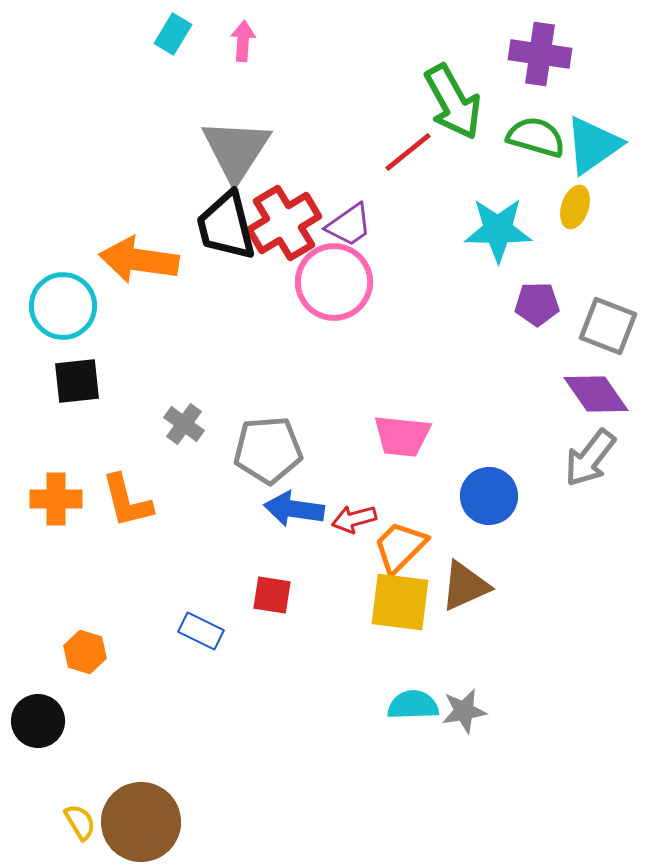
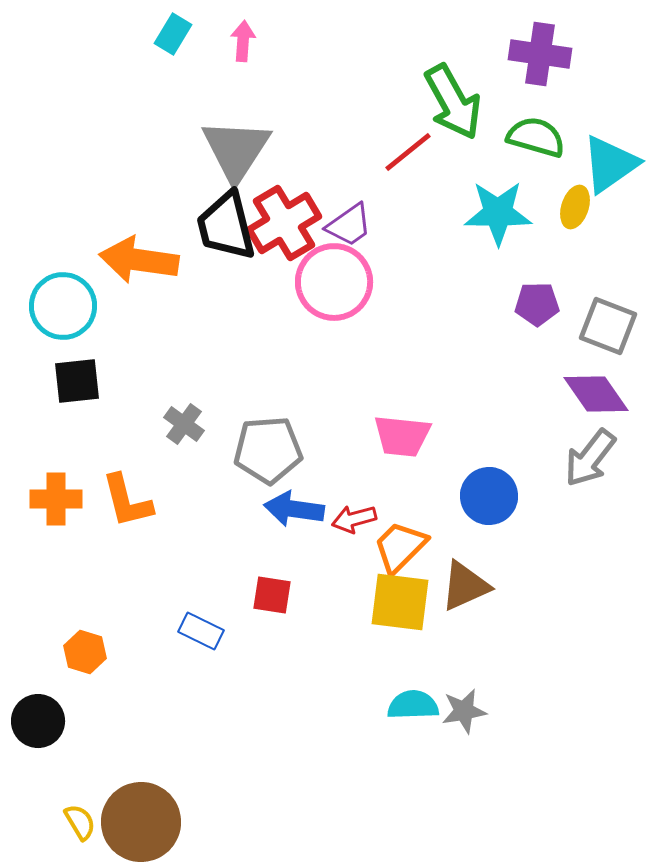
cyan triangle: moved 17 px right, 19 px down
cyan star: moved 17 px up
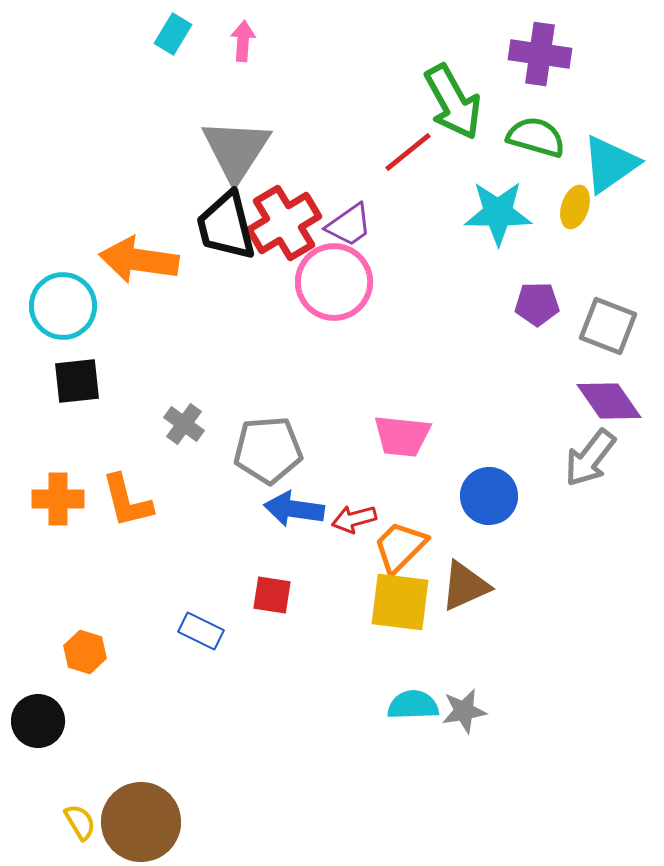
purple diamond: moved 13 px right, 7 px down
orange cross: moved 2 px right
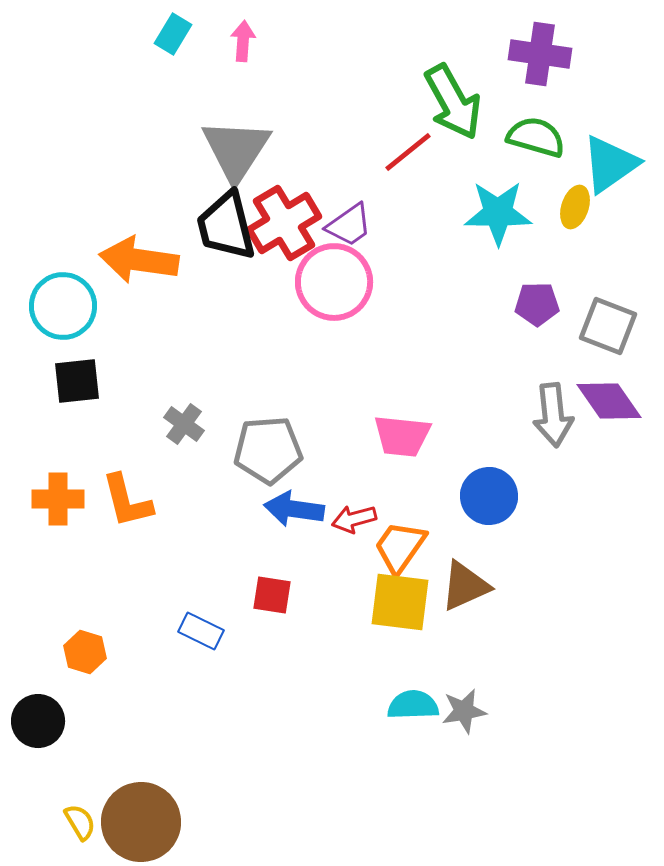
gray arrow: moved 37 px left, 43 px up; rotated 44 degrees counterclockwise
orange trapezoid: rotated 10 degrees counterclockwise
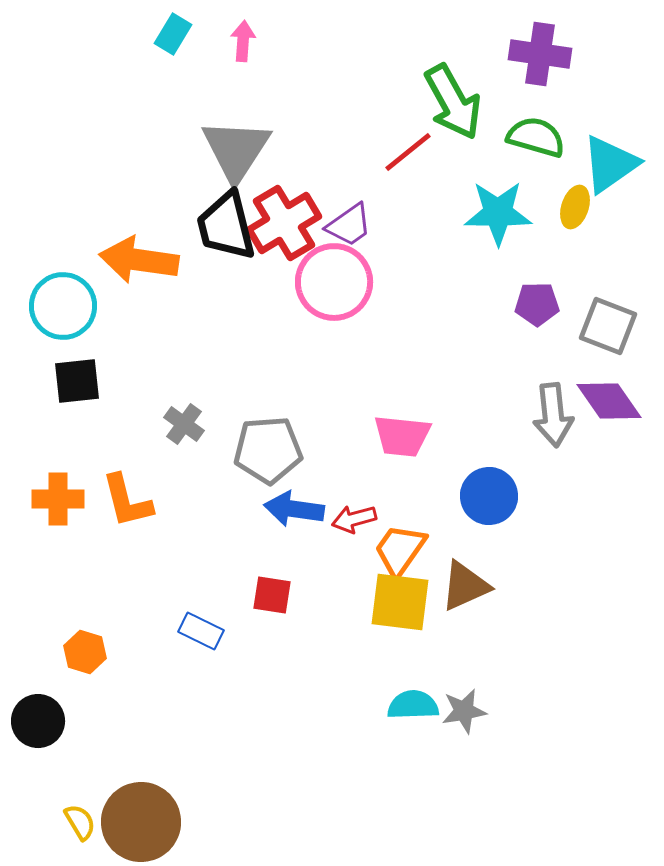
orange trapezoid: moved 3 px down
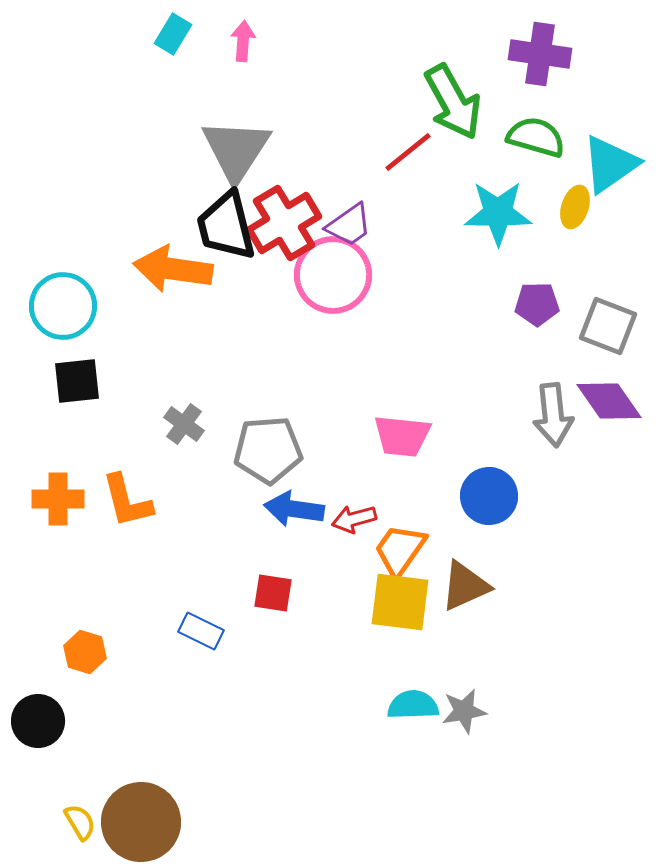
orange arrow: moved 34 px right, 9 px down
pink circle: moved 1 px left, 7 px up
red square: moved 1 px right, 2 px up
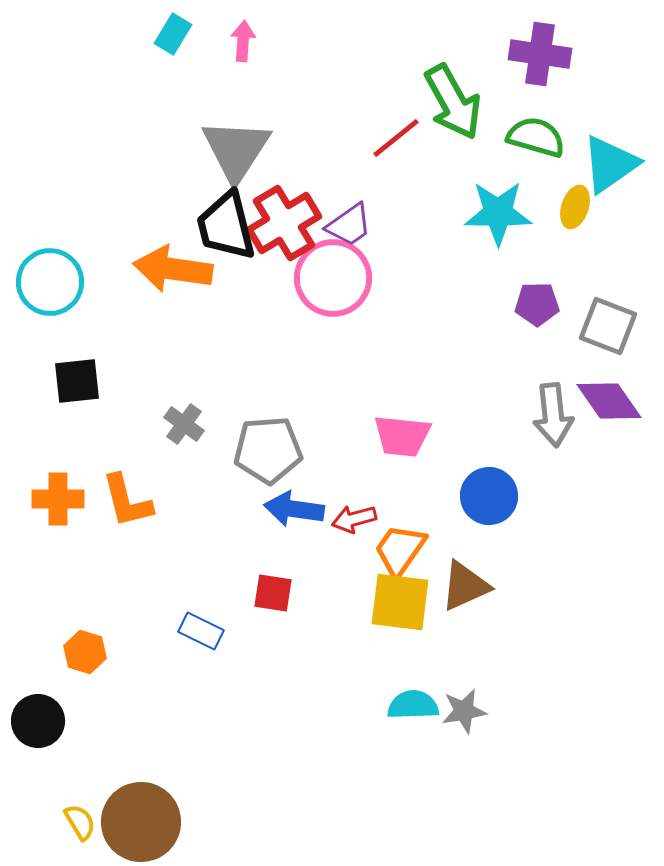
red line: moved 12 px left, 14 px up
pink circle: moved 3 px down
cyan circle: moved 13 px left, 24 px up
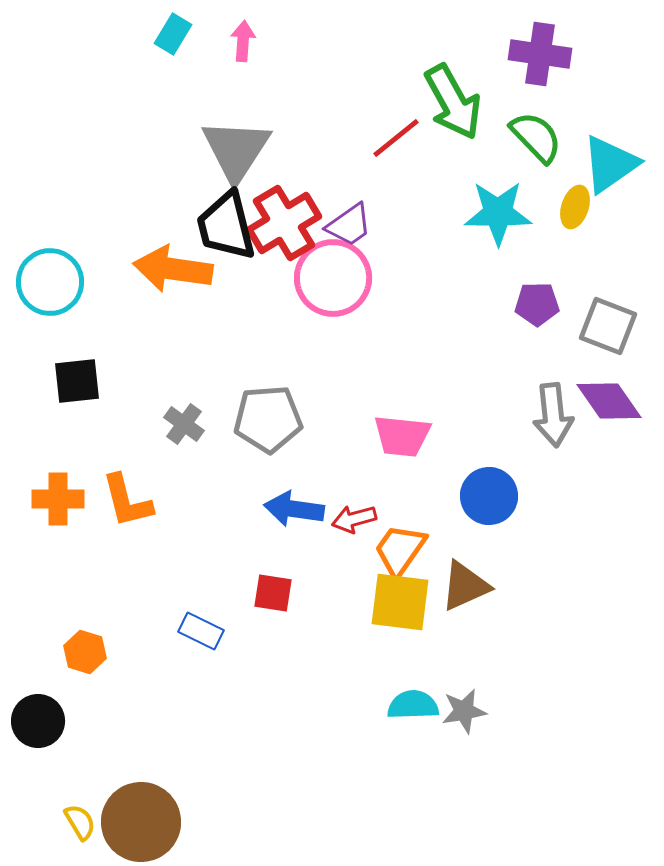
green semicircle: rotated 30 degrees clockwise
gray pentagon: moved 31 px up
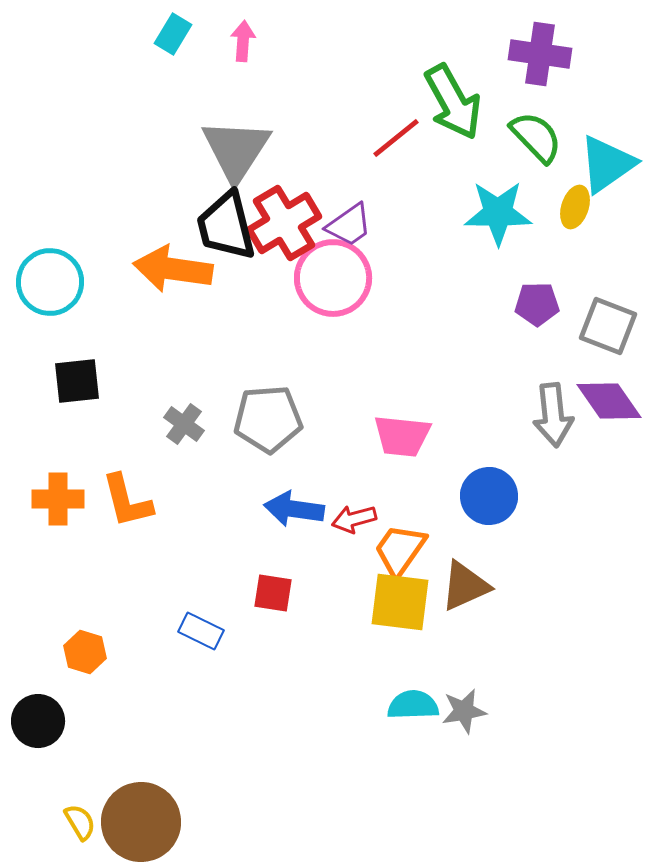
cyan triangle: moved 3 px left
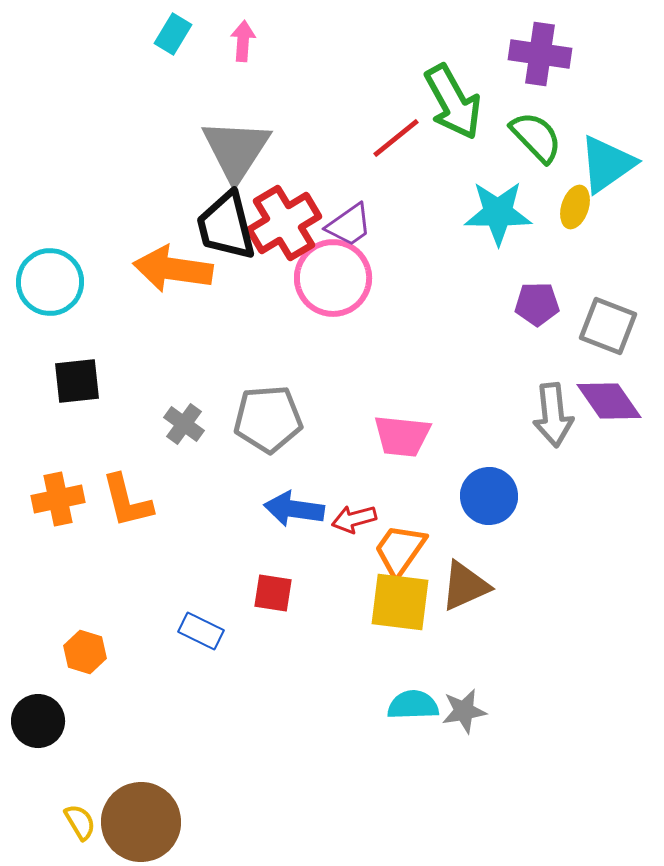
orange cross: rotated 12 degrees counterclockwise
